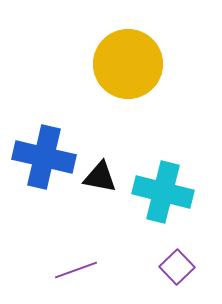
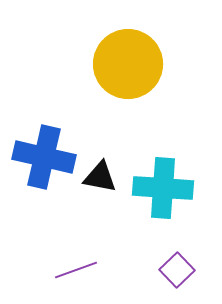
cyan cross: moved 4 px up; rotated 10 degrees counterclockwise
purple square: moved 3 px down
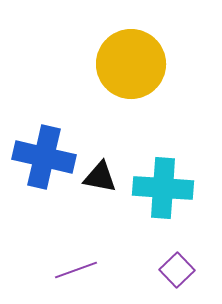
yellow circle: moved 3 px right
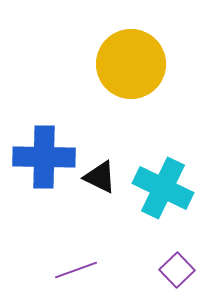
blue cross: rotated 12 degrees counterclockwise
black triangle: rotated 15 degrees clockwise
cyan cross: rotated 22 degrees clockwise
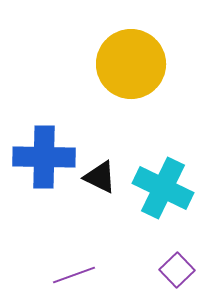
purple line: moved 2 px left, 5 px down
